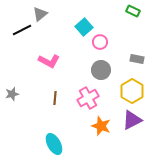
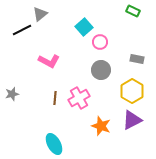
pink cross: moved 9 px left
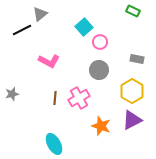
gray circle: moved 2 px left
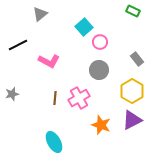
black line: moved 4 px left, 15 px down
gray rectangle: rotated 40 degrees clockwise
orange star: moved 1 px up
cyan ellipse: moved 2 px up
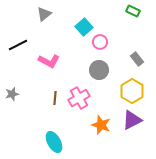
gray triangle: moved 4 px right
